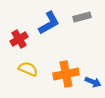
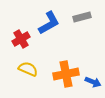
red cross: moved 2 px right
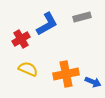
blue L-shape: moved 2 px left, 1 px down
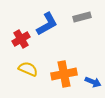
orange cross: moved 2 px left
